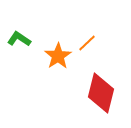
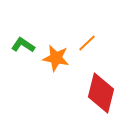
green L-shape: moved 4 px right, 6 px down
orange star: moved 2 px left, 2 px down; rotated 28 degrees counterclockwise
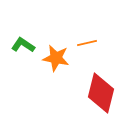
orange line: rotated 30 degrees clockwise
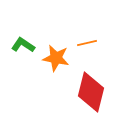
red diamond: moved 10 px left, 1 px up
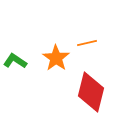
green L-shape: moved 8 px left, 16 px down
orange star: rotated 24 degrees clockwise
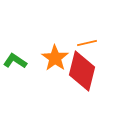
orange star: moved 1 px left
red diamond: moved 9 px left, 21 px up
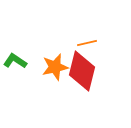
orange star: moved 9 px down; rotated 24 degrees clockwise
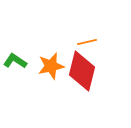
orange line: moved 1 px up
orange star: moved 4 px left, 1 px up
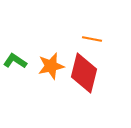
orange line: moved 5 px right, 3 px up; rotated 24 degrees clockwise
red diamond: moved 2 px right, 2 px down
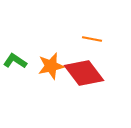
red diamond: rotated 51 degrees counterclockwise
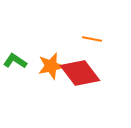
red diamond: moved 4 px left
